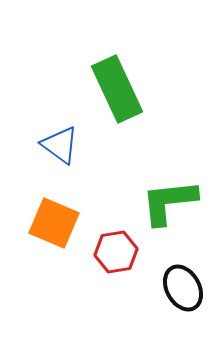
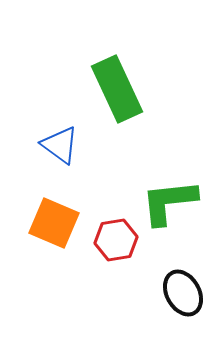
red hexagon: moved 12 px up
black ellipse: moved 5 px down
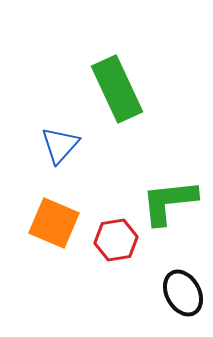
blue triangle: rotated 36 degrees clockwise
